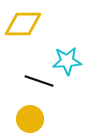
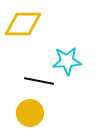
black line: rotated 8 degrees counterclockwise
yellow circle: moved 6 px up
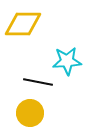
black line: moved 1 px left, 1 px down
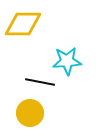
black line: moved 2 px right
